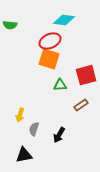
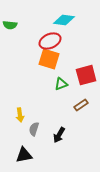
green triangle: moved 1 px right, 1 px up; rotated 16 degrees counterclockwise
yellow arrow: rotated 24 degrees counterclockwise
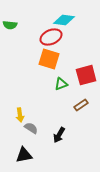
red ellipse: moved 1 px right, 4 px up
gray semicircle: moved 3 px left, 1 px up; rotated 104 degrees clockwise
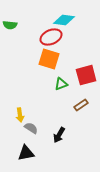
black triangle: moved 2 px right, 2 px up
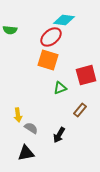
green semicircle: moved 5 px down
red ellipse: rotated 15 degrees counterclockwise
orange square: moved 1 px left, 1 px down
green triangle: moved 1 px left, 4 px down
brown rectangle: moved 1 px left, 5 px down; rotated 16 degrees counterclockwise
yellow arrow: moved 2 px left
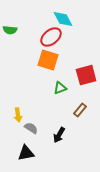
cyan diamond: moved 1 px left, 1 px up; rotated 55 degrees clockwise
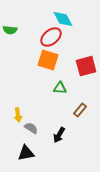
red square: moved 9 px up
green triangle: rotated 24 degrees clockwise
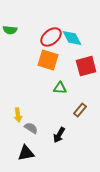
cyan diamond: moved 9 px right, 19 px down
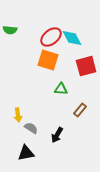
green triangle: moved 1 px right, 1 px down
black arrow: moved 2 px left
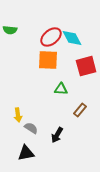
orange square: rotated 15 degrees counterclockwise
